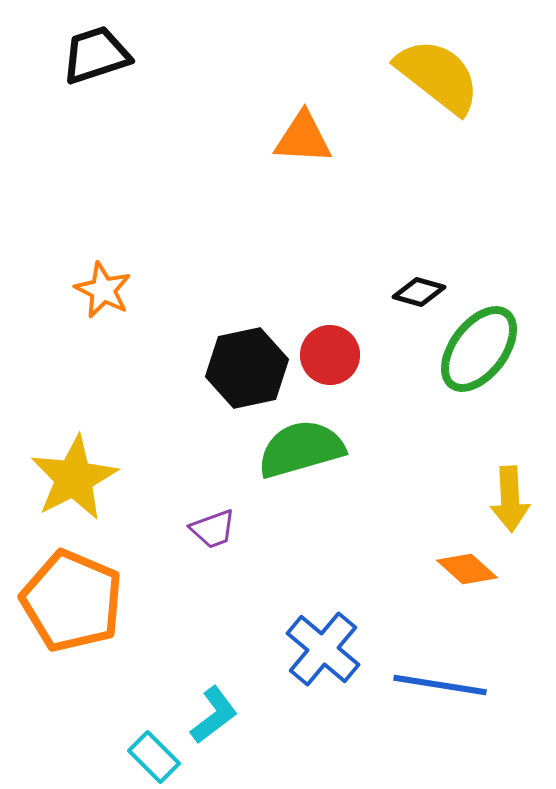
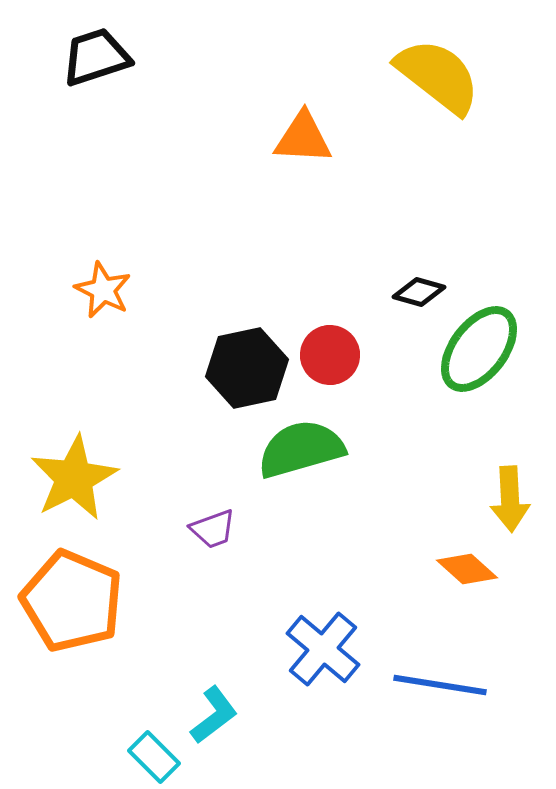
black trapezoid: moved 2 px down
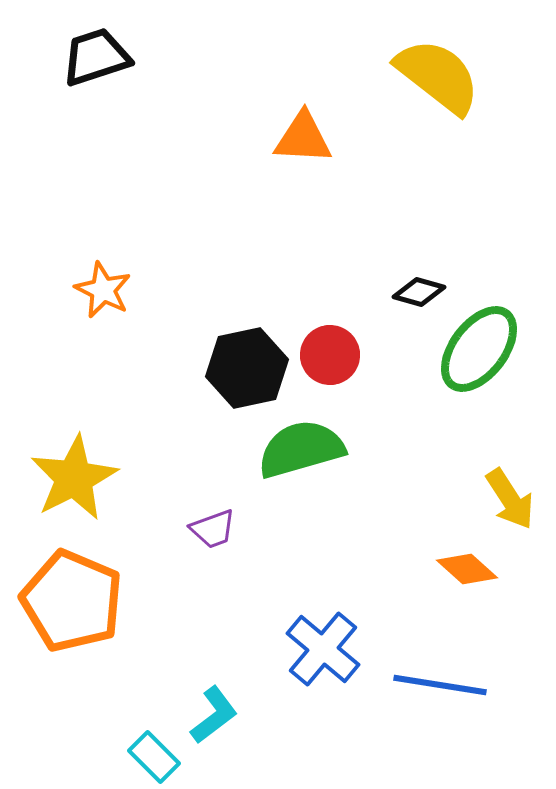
yellow arrow: rotated 30 degrees counterclockwise
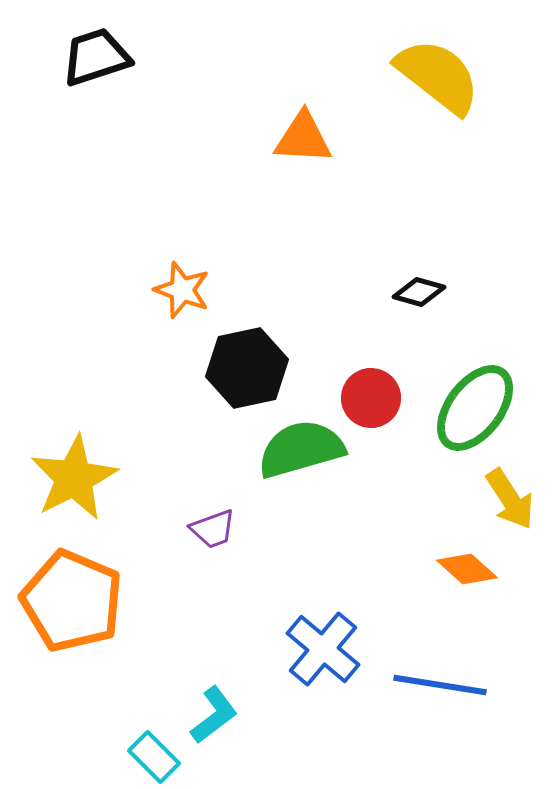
orange star: moved 79 px right; rotated 6 degrees counterclockwise
green ellipse: moved 4 px left, 59 px down
red circle: moved 41 px right, 43 px down
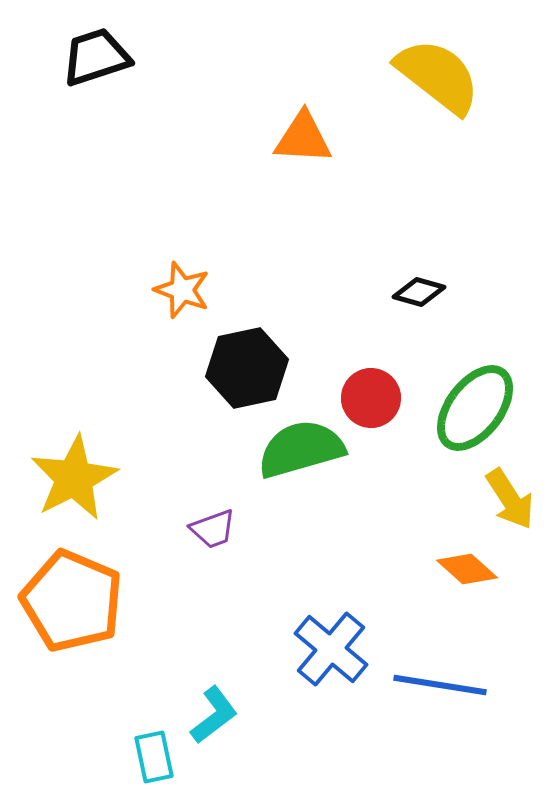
blue cross: moved 8 px right
cyan rectangle: rotated 33 degrees clockwise
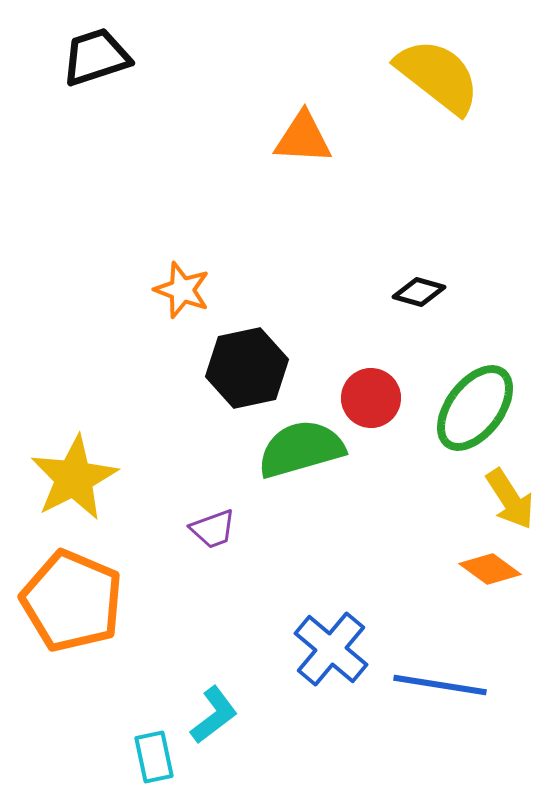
orange diamond: moved 23 px right; rotated 6 degrees counterclockwise
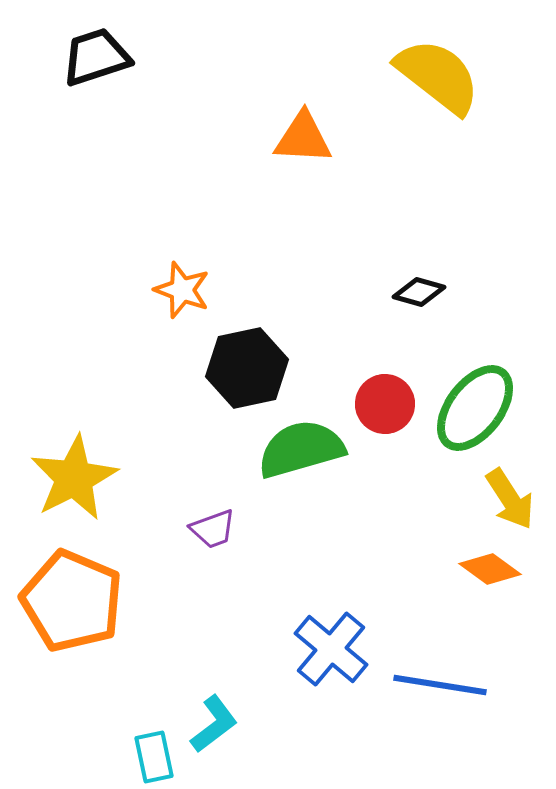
red circle: moved 14 px right, 6 px down
cyan L-shape: moved 9 px down
